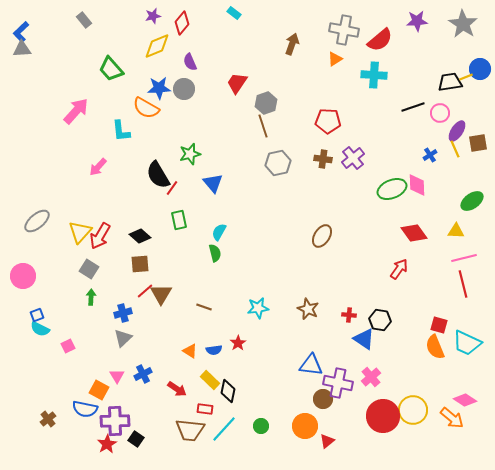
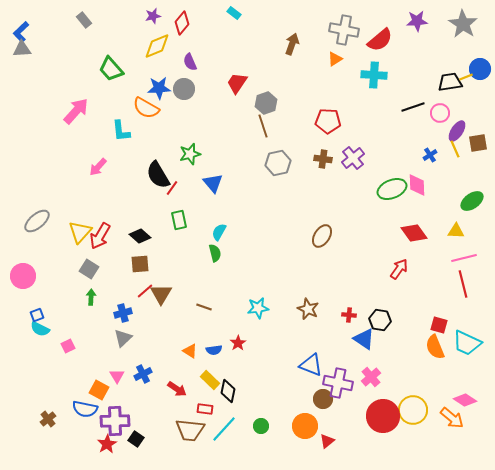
blue triangle at (311, 365): rotated 15 degrees clockwise
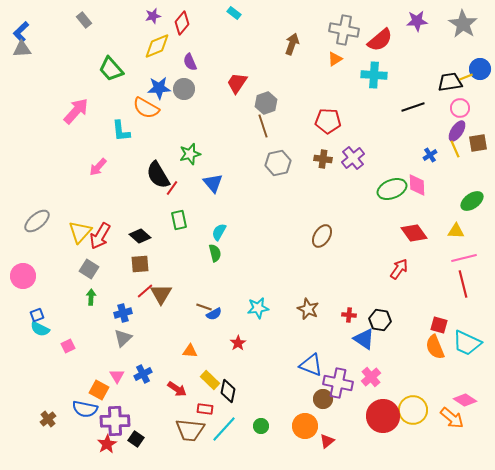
pink circle at (440, 113): moved 20 px right, 5 px up
blue semicircle at (214, 350): moved 36 px up; rotated 21 degrees counterclockwise
orange triangle at (190, 351): rotated 28 degrees counterclockwise
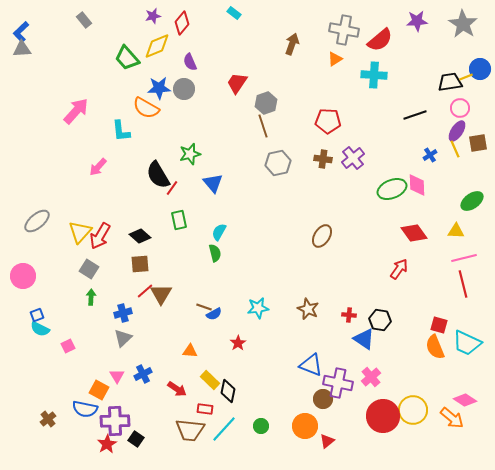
green trapezoid at (111, 69): moved 16 px right, 11 px up
black line at (413, 107): moved 2 px right, 8 px down
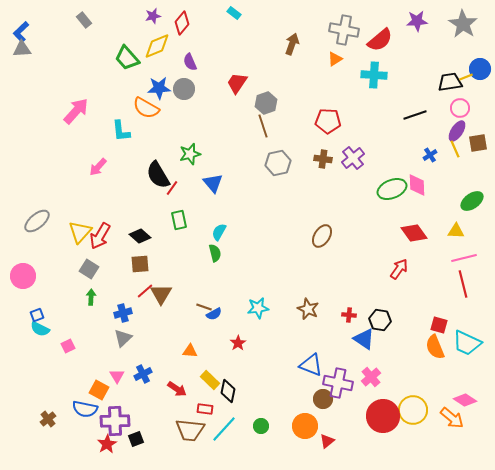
black square at (136, 439): rotated 35 degrees clockwise
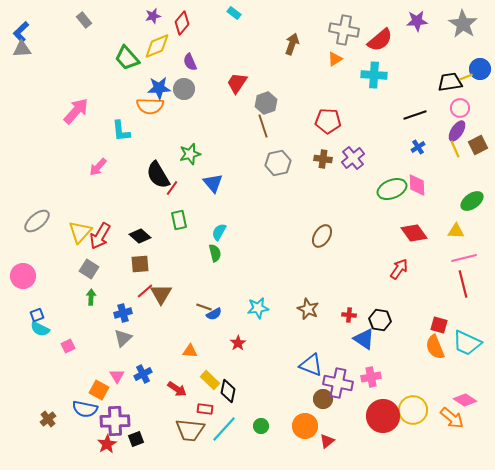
orange semicircle at (146, 108): moved 4 px right, 2 px up; rotated 28 degrees counterclockwise
brown square at (478, 143): moved 2 px down; rotated 18 degrees counterclockwise
blue cross at (430, 155): moved 12 px left, 8 px up
pink cross at (371, 377): rotated 30 degrees clockwise
